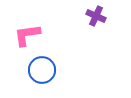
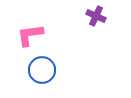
pink L-shape: moved 3 px right
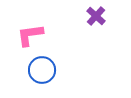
purple cross: rotated 18 degrees clockwise
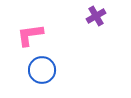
purple cross: rotated 18 degrees clockwise
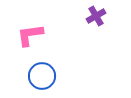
blue circle: moved 6 px down
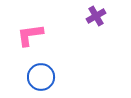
blue circle: moved 1 px left, 1 px down
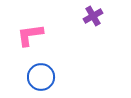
purple cross: moved 3 px left
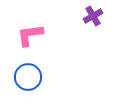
blue circle: moved 13 px left
